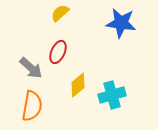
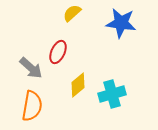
yellow semicircle: moved 12 px right
cyan cross: moved 1 px up
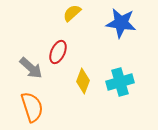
yellow diamond: moved 5 px right, 4 px up; rotated 30 degrees counterclockwise
cyan cross: moved 8 px right, 12 px up
orange semicircle: moved 1 px down; rotated 28 degrees counterclockwise
